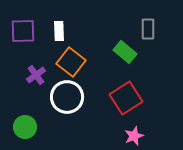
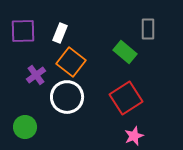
white rectangle: moved 1 px right, 2 px down; rotated 24 degrees clockwise
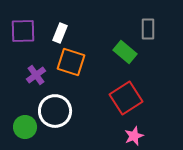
orange square: rotated 20 degrees counterclockwise
white circle: moved 12 px left, 14 px down
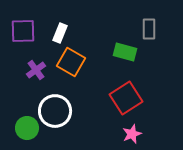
gray rectangle: moved 1 px right
green rectangle: rotated 25 degrees counterclockwise
orange square: rotated 12 degrees clockwise
purple cross: moved 5 px up
green circle: moved 2 px right, 1 px down
pink star: moved 2 px left, 2 px up
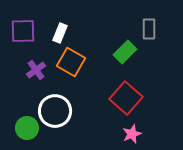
green rectangle: rotated 60 degrees counterclockwise
red square: rotated 16 degrees counterclockwise
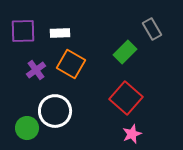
gray rectangle: moved 3 px right; rotated 30 degrees counterclockwise
white rectangle: rotated 66 degrees clockwise
orange square: moved 2 px down
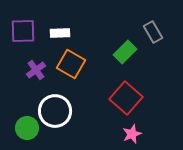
gray rectangle: moved 1 px right, 3 px down
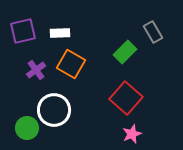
purple square: rotated 12 degrees counterclockwise
white circle: moved 1 px left, 1 px up
